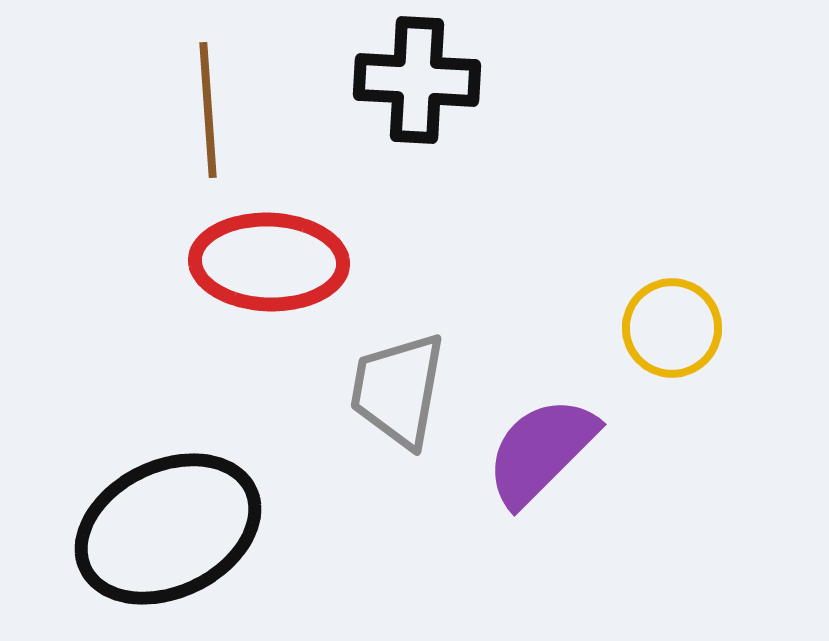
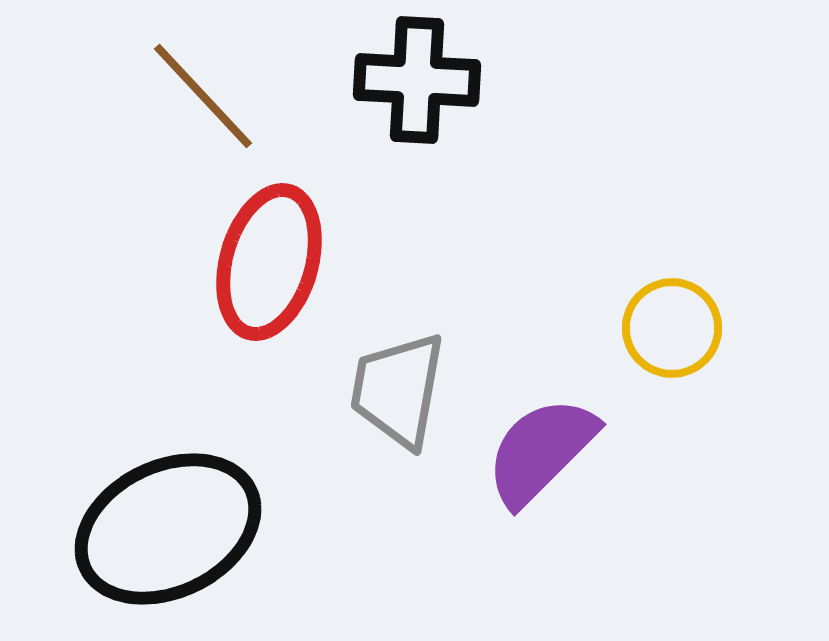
brown line: moved 5 px left, 14 px up; rotated 39 degrees counterclockwise
red ellipse: rotated 76 degrees counterclockwise
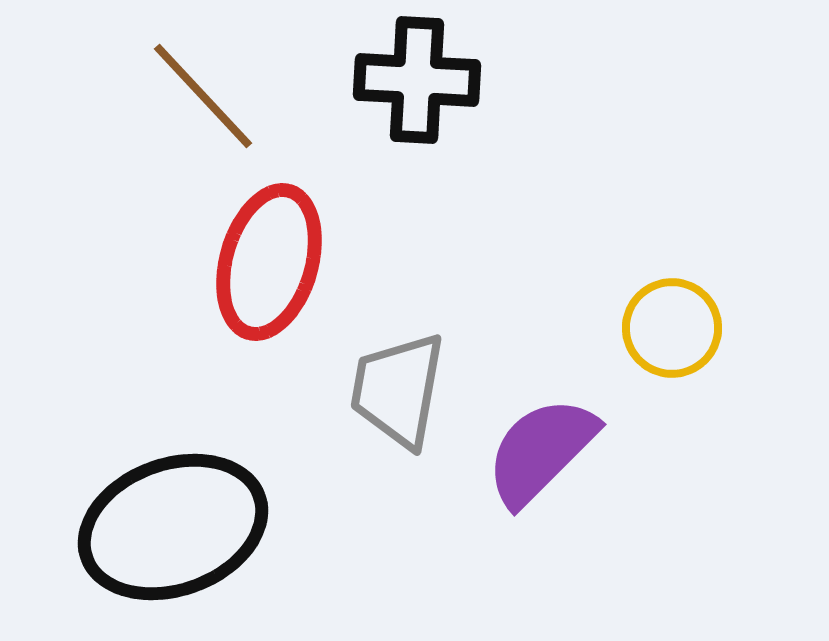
black ellipse: moved 5 px right, 2 px up; rotated 6 degrees clockwise
